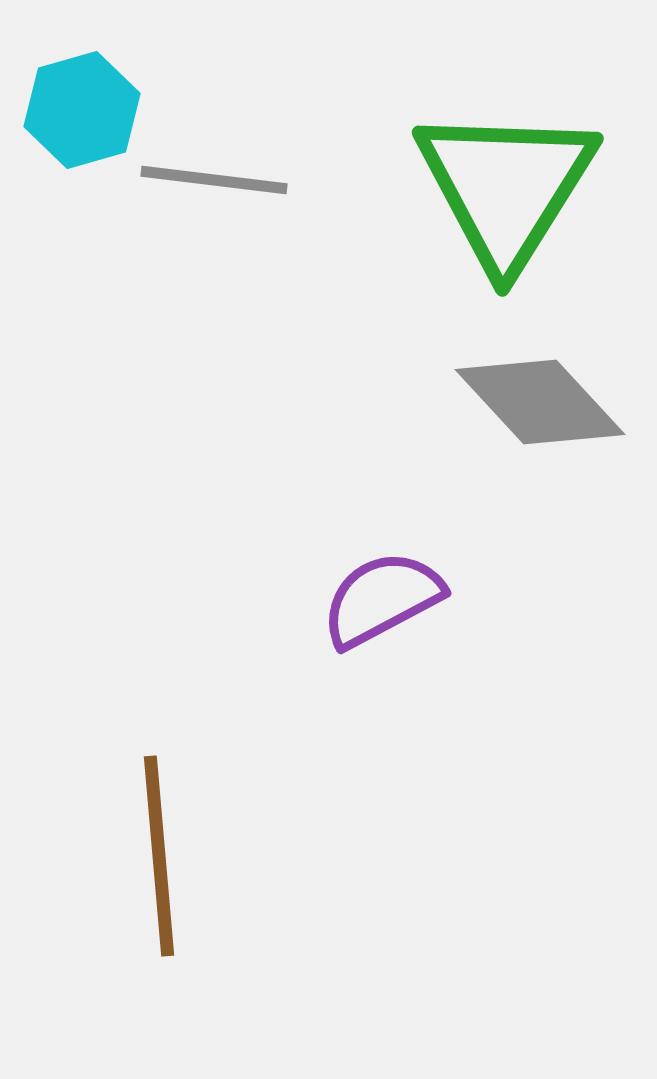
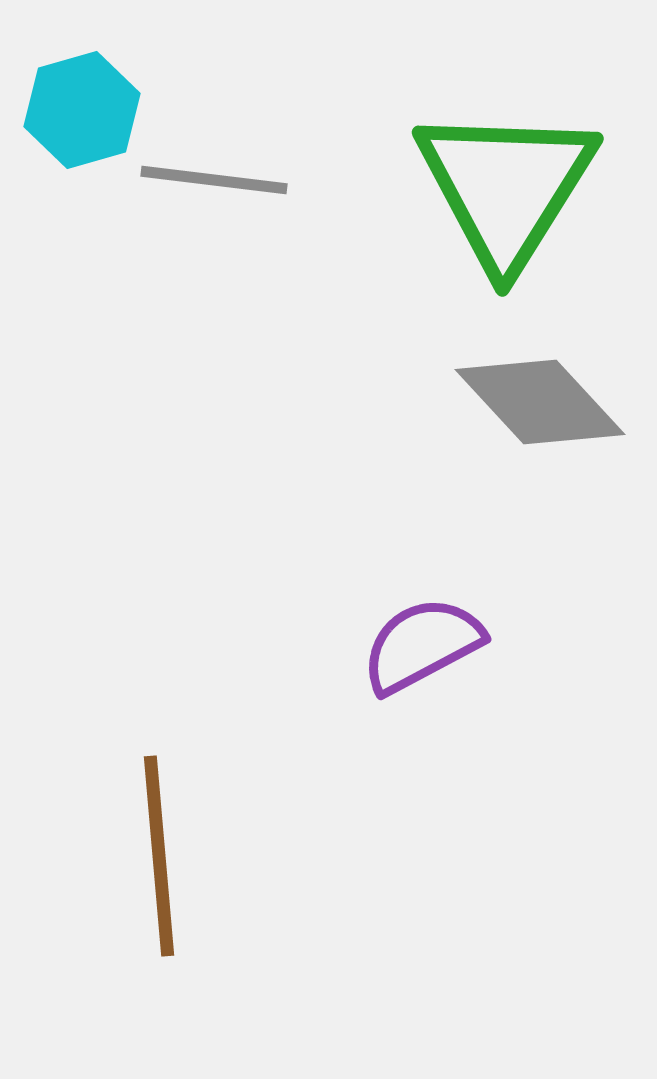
purple semicircle: moved 40 px right, 46 px down
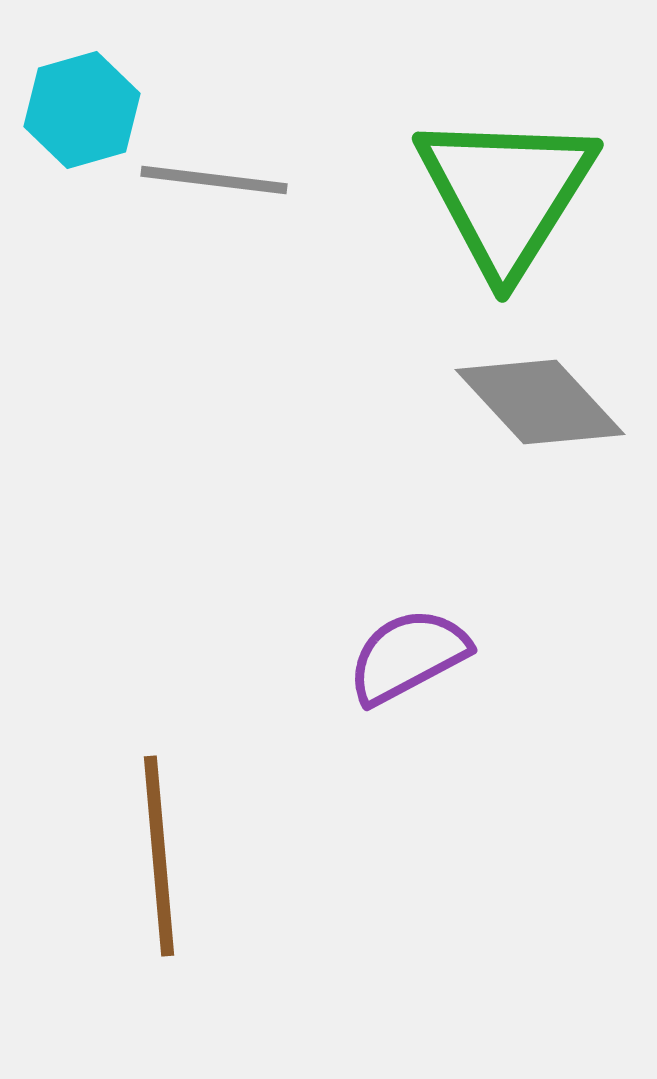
green triangle: moved 6 px down
purple semicircle: moved 14 px left, 11 px down
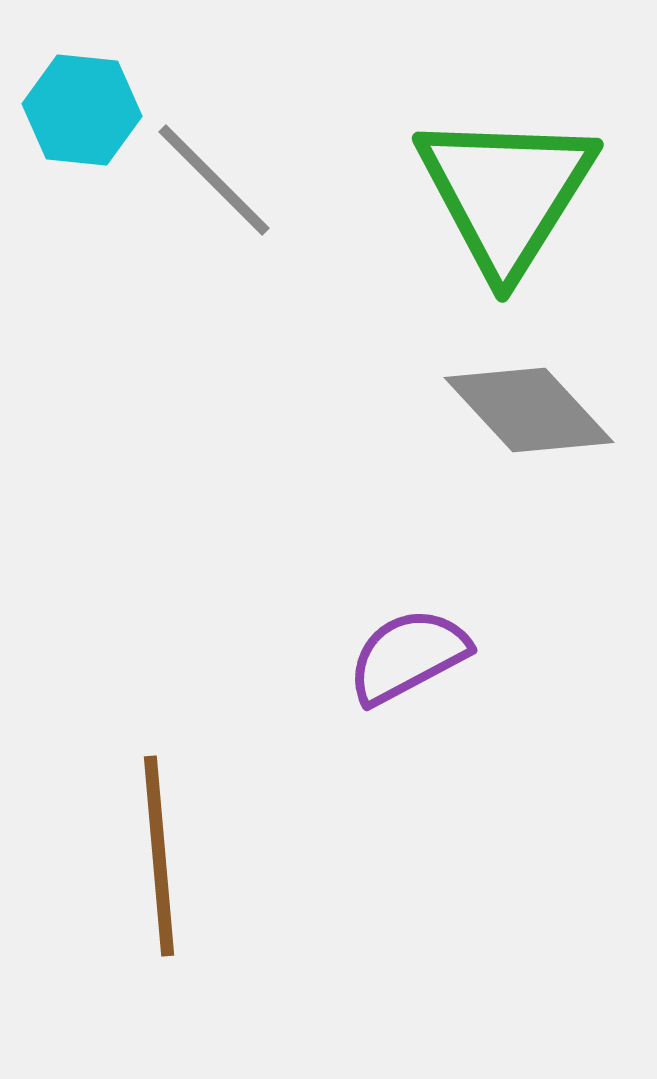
cyan hexagon: rotated 22 degrees clockwise
gray line: rotated 38 degrees clockwise
gray diamond: moved 11 px left, 8 px down
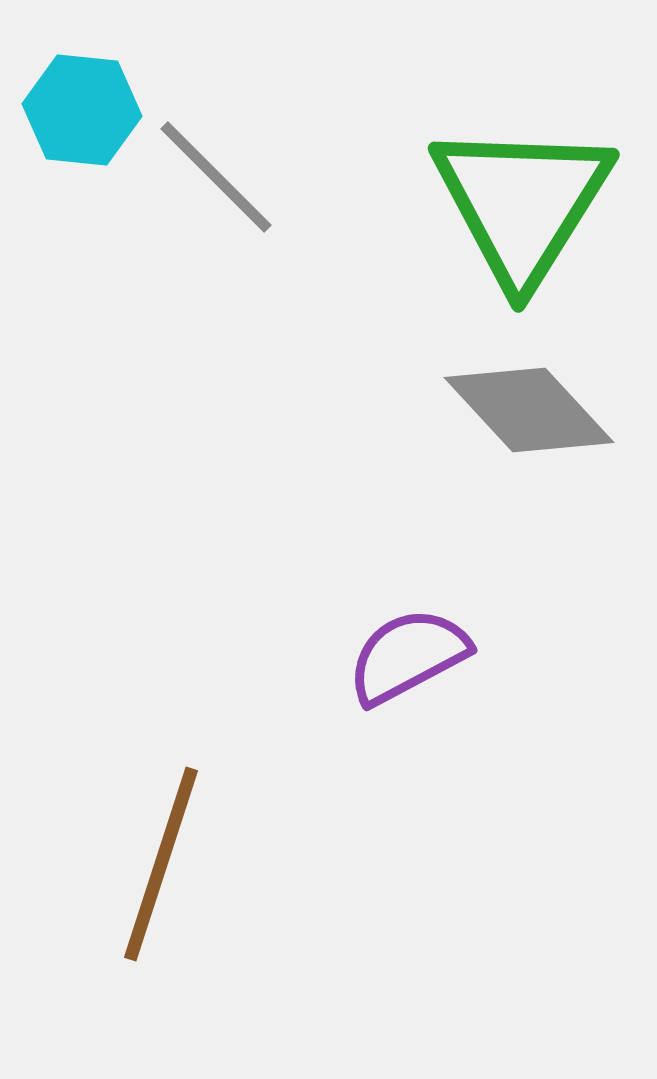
gray line: moved 2 px right, 3 px up
green triangle: moved 16 px right, 10 px down
brown line: moved 2 px right, 8 px down; rotated 23 degrees clockwise
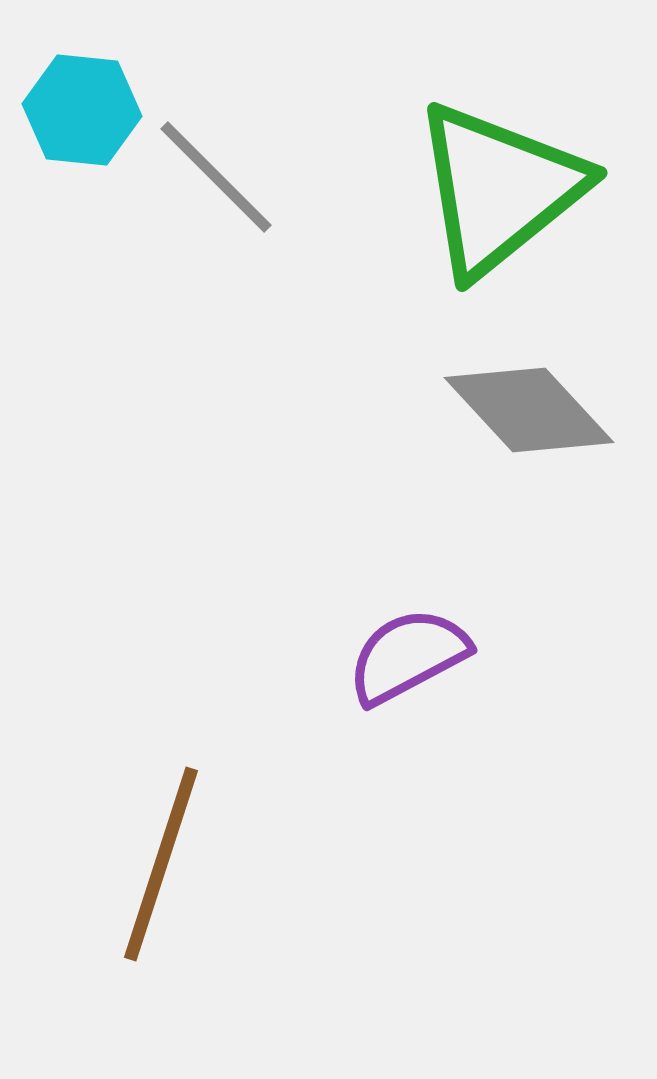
green triangle: moved 23 px left, 14 px up; rotated 19 degrees clockwise
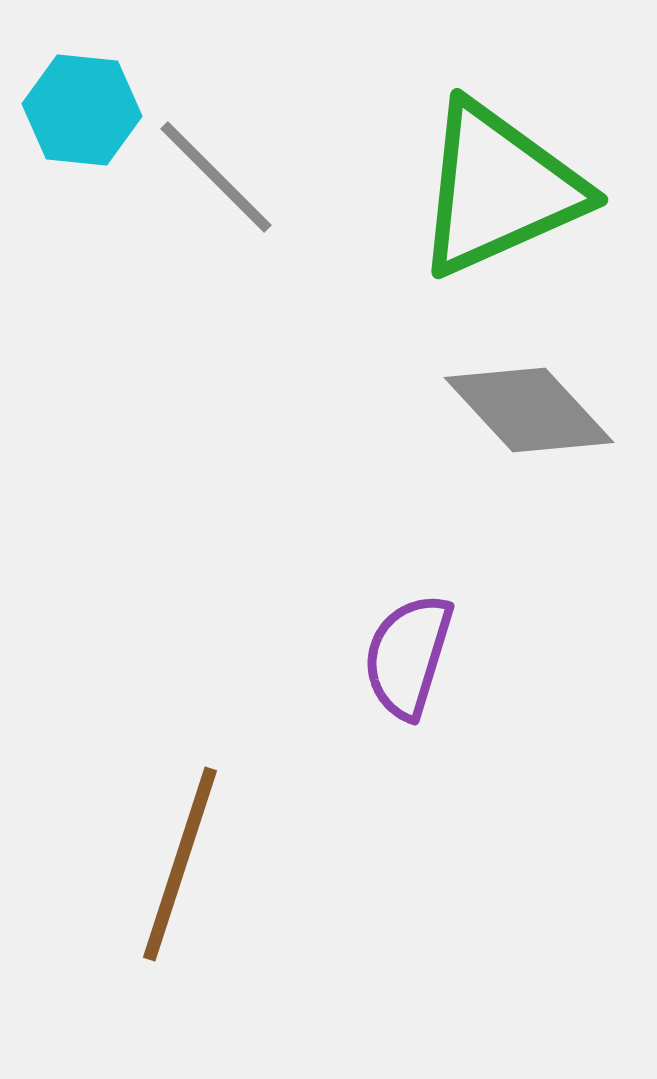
green triangle: rotated 15 degrees clockwise
purple semicircle: rotated 45 degrees counterclockwise
brown line: moved 19 px right
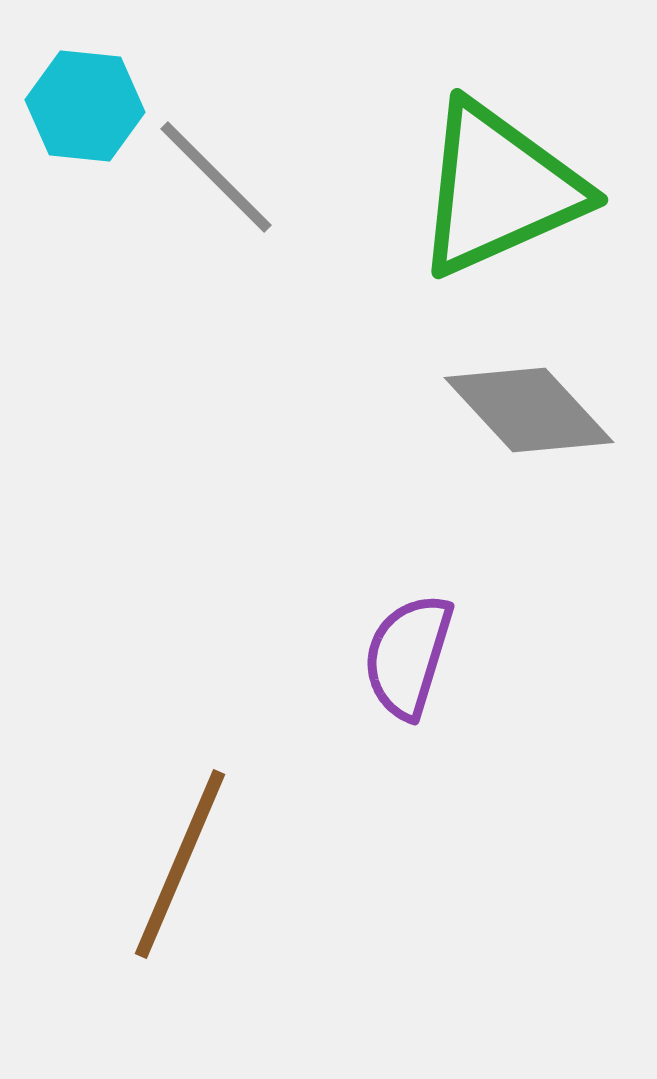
cyan hexagon: moved 3 px right, 4 px up
brown line: rotated 5 degrees clockwise
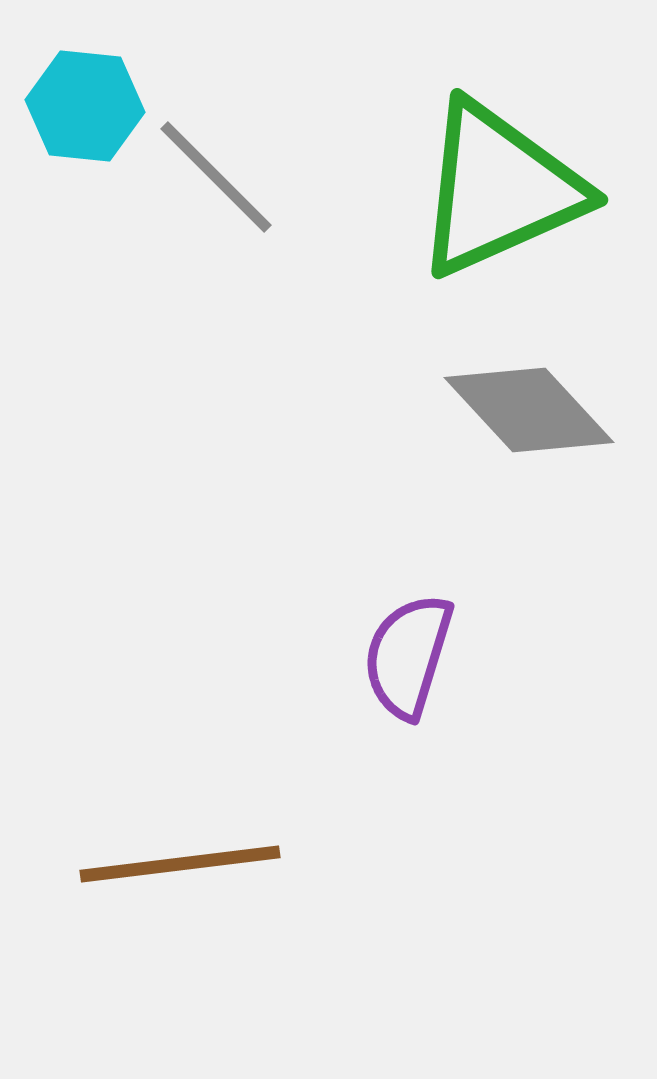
brown line: rotated 60 degrees clockwise
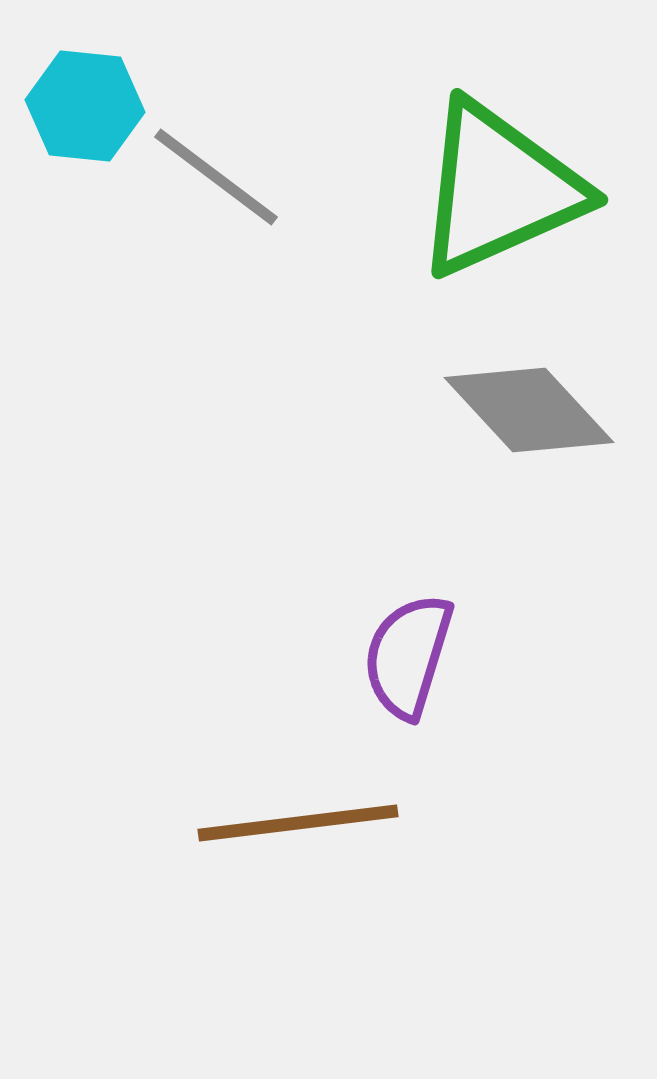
gray line: rotated 8 degrees counterclockwise
brown line: moved 118 px right, 41 px up
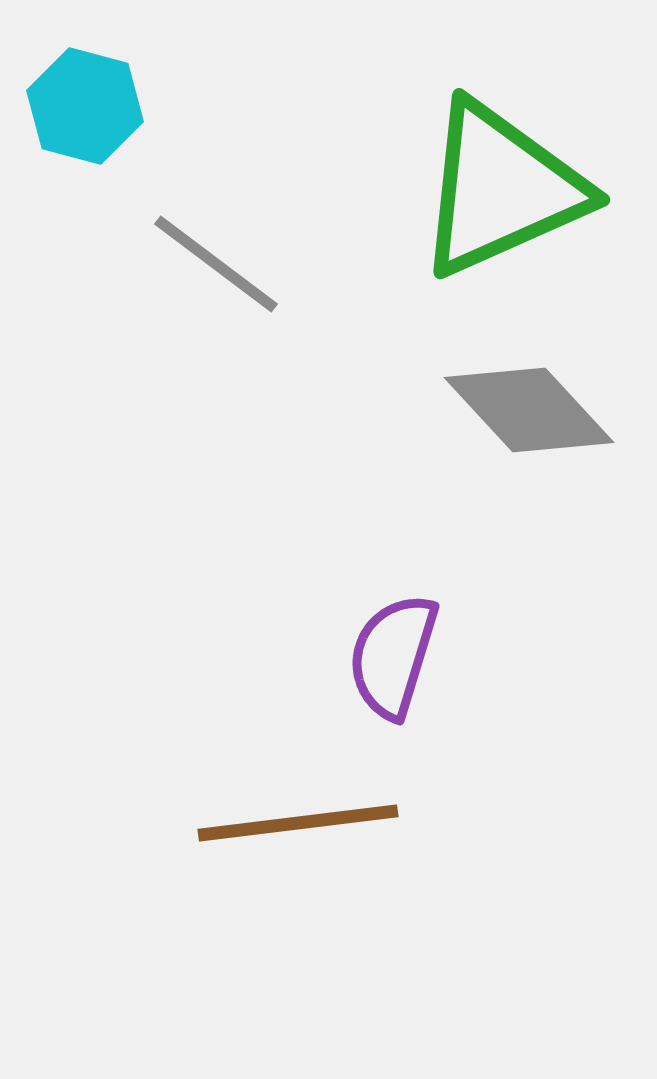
cyan hexagon: rotated 9 degrees clockwise
gray line: moved 87 px down
green triangle: moved 2 px right
purple semicircle: moved 15 px left
